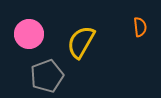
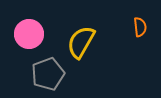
gray pentagon: moved 1 px right, 2 px up
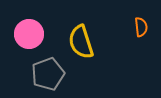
orange semicircle: moved 1 px right
yellow semicircle: rotated 48 degrees counterclockwise
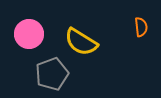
yellow semicircle: rotated 40 degrees counterclockwise
gray pentagon: moved 4 px right
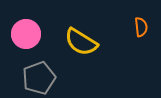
pink circle: moved 3 px left
gray pentagon: moved 13 px left, 4 px down
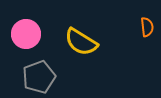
orange semicircle: moved 6 px right
gray pentagon: moved 1 px up
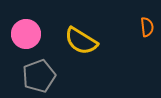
yellow semicircle: moved 1 px up
gray pentagon: moved 1 px up
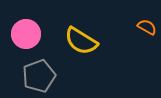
orange semicircle: rotated 54 degrees counterclockwise
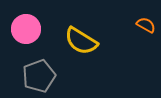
orange semicircle: moved 1 px left, 2 px up
pink circle: moved 5 px up
